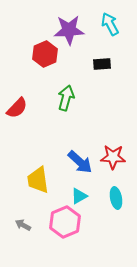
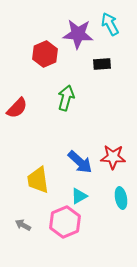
purple star: moved 9 px right, 4 px down; rotated 8 degrees clockwise
cyan ellipse: moved 5 px right
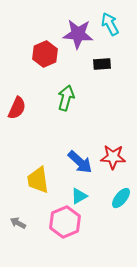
red semicircle: rotated 20 degrees counterclockwise
cyan ellipse: rotated 50 degrees clockwise
gray arrow: moved 5 px left, 2 px up
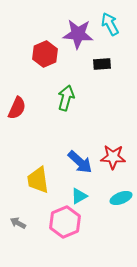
cyan ellipse: rotated 30 degrees clockwise
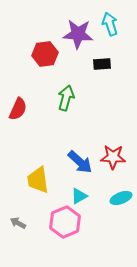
cyan arrow: rotated 10 degrees clockwise
red hexagon: rotated 15 degrees clockwise
red semicircle: moved 1 px right, 1 px down
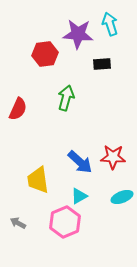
cyan ellipse: moved 1 px right, 1 px up
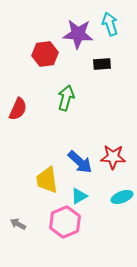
yellow trapezoid: moved 9 px right
gray arrow: moved 1 px down
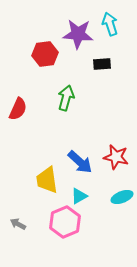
red star: moved 3 px right; rotated 10 degrees clockwise
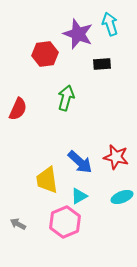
purple star: rotated 16 degrees clockwise
